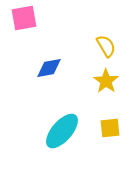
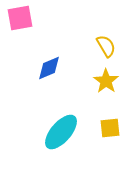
pink square: moved 4 px left
blue diamond: rotated 12 degrees counterclockwise
cyan ellipse: moved 1 px left, 1 px down
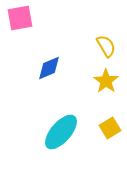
yellow square: rotated 25 degrees counterclockwise
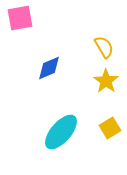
yellow semicircle: moved 2 px left, 1 px down
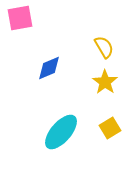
yellow star: moved 1 px left, 1 px down
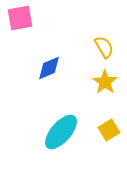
yellow square: moved 1 px left, 2 px down
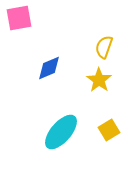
pink square: moved 1 px left
yellow semicircle: rotated 130 degrees counterclockwise
yellow star: moved 6 px left, 2 px up
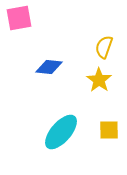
blue diamond: moved 1 px up; rotated 28 degrees clockwise
yellow square: rotated 30 degrees clockwise
